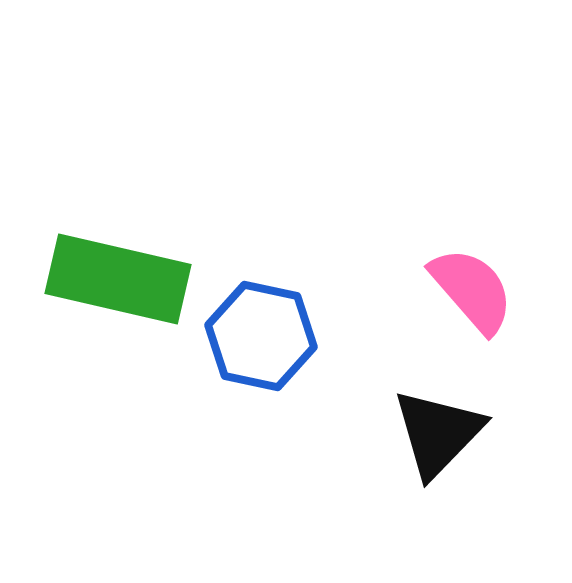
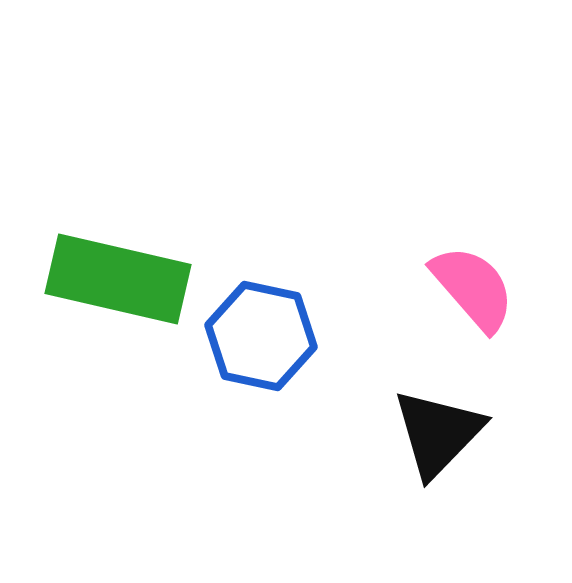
pink semicircle: moved 1 px right, 2 px up
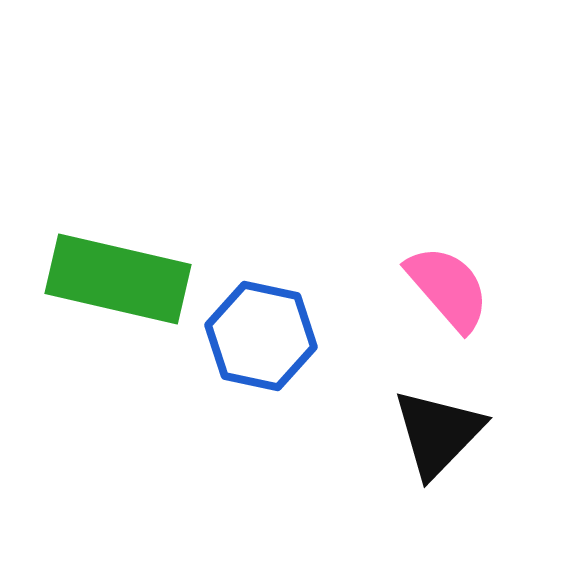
pink semicircle: moved 25 px left
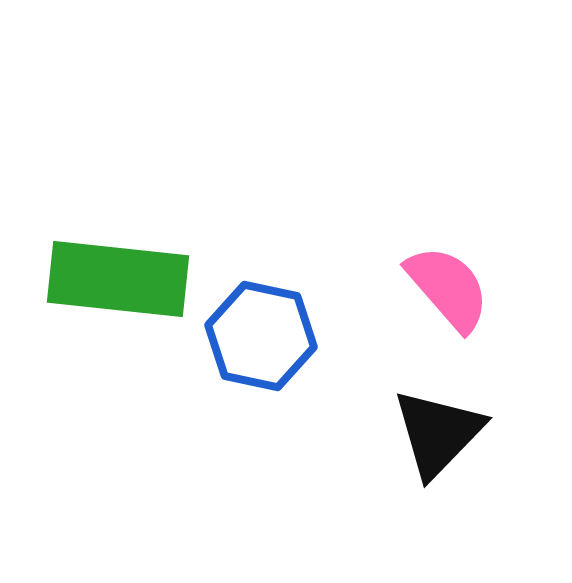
green rectangle: rotated 7 degrees counterclockwise
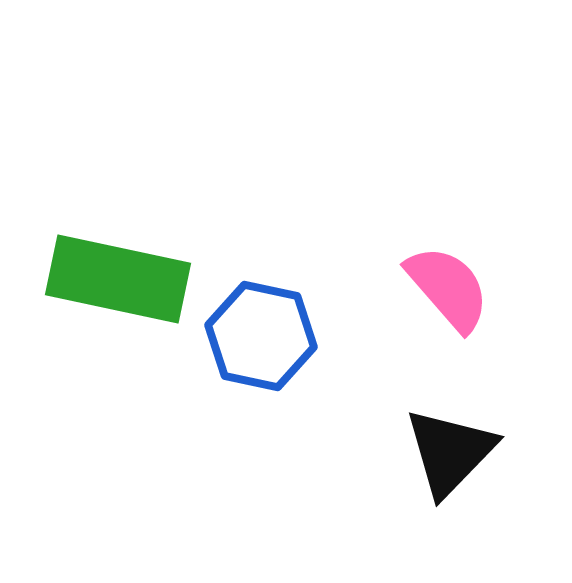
green rectangle: rotated 6 degrees clockwise
black triangle: moved 12 px right, 19 px down
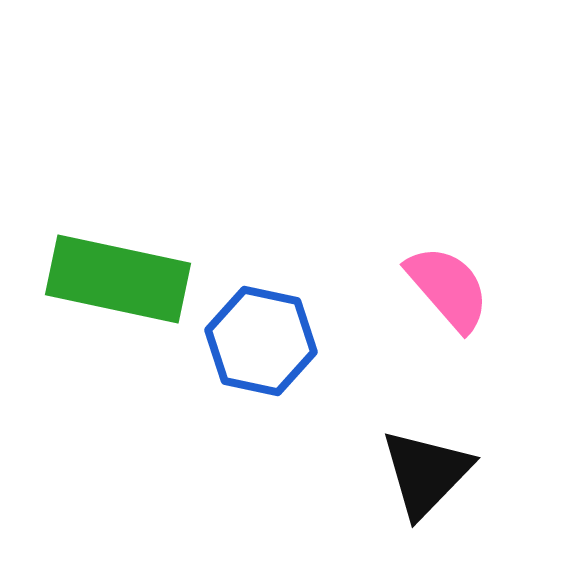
blue hexagon: moved 5 px down
black triangle: moved 24 px left, 21 px down
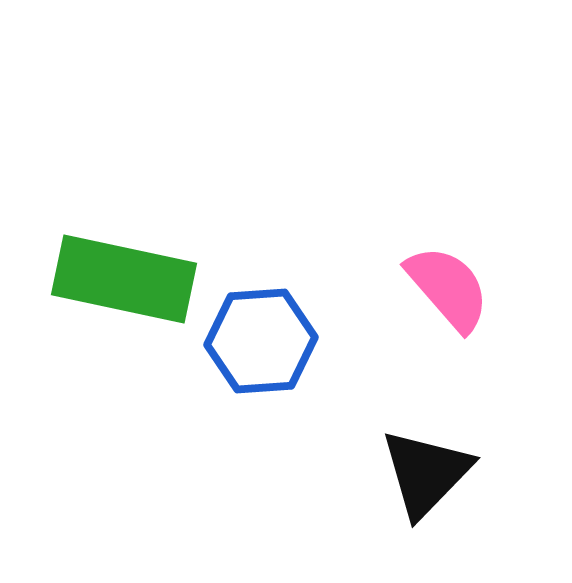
green rectangle: moved 6 px right
blue hexagon: rotated 16 degrees counterclockwise
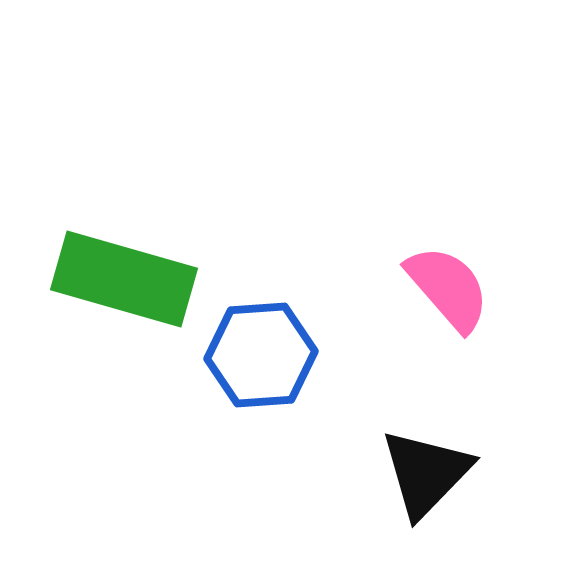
green rectangle: rotated 4 degrees clockwise
blue hexagon: moved 14 px down
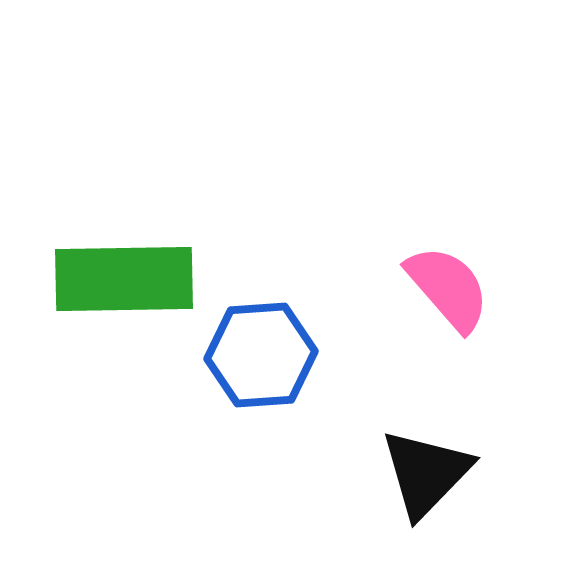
green rectangle: rotated 17 degrees counterclockwise
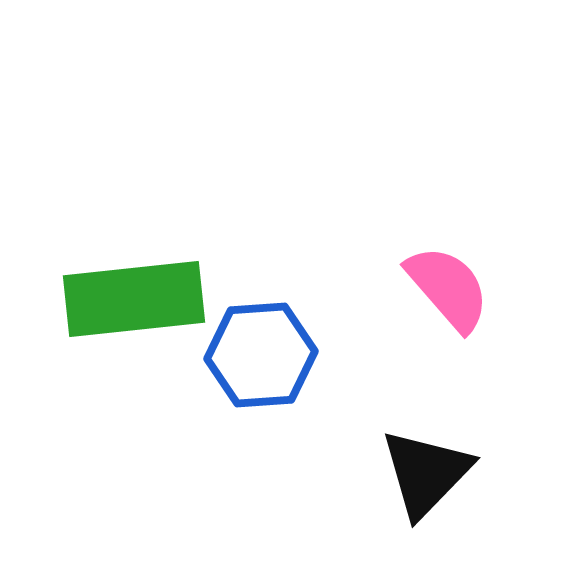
green rectangle: moved 10 px right, 20 px down; rotated 5 degrees counterclockwise
